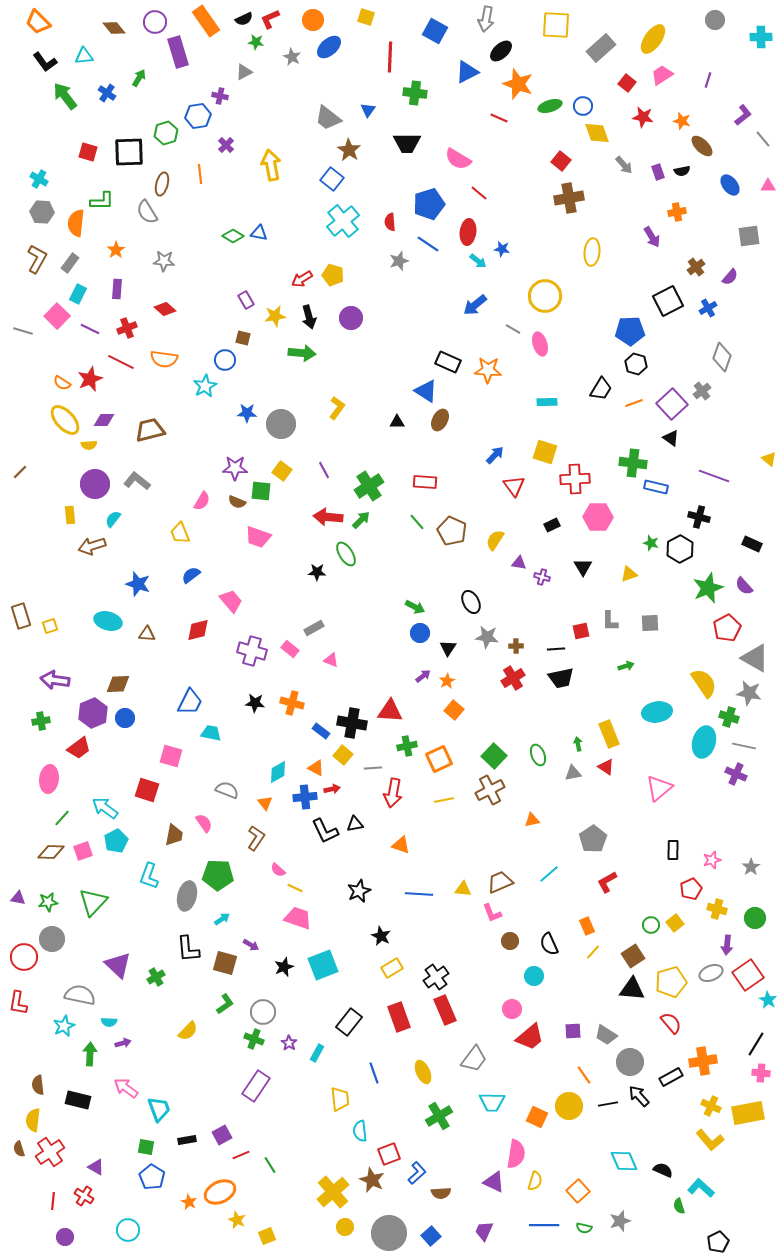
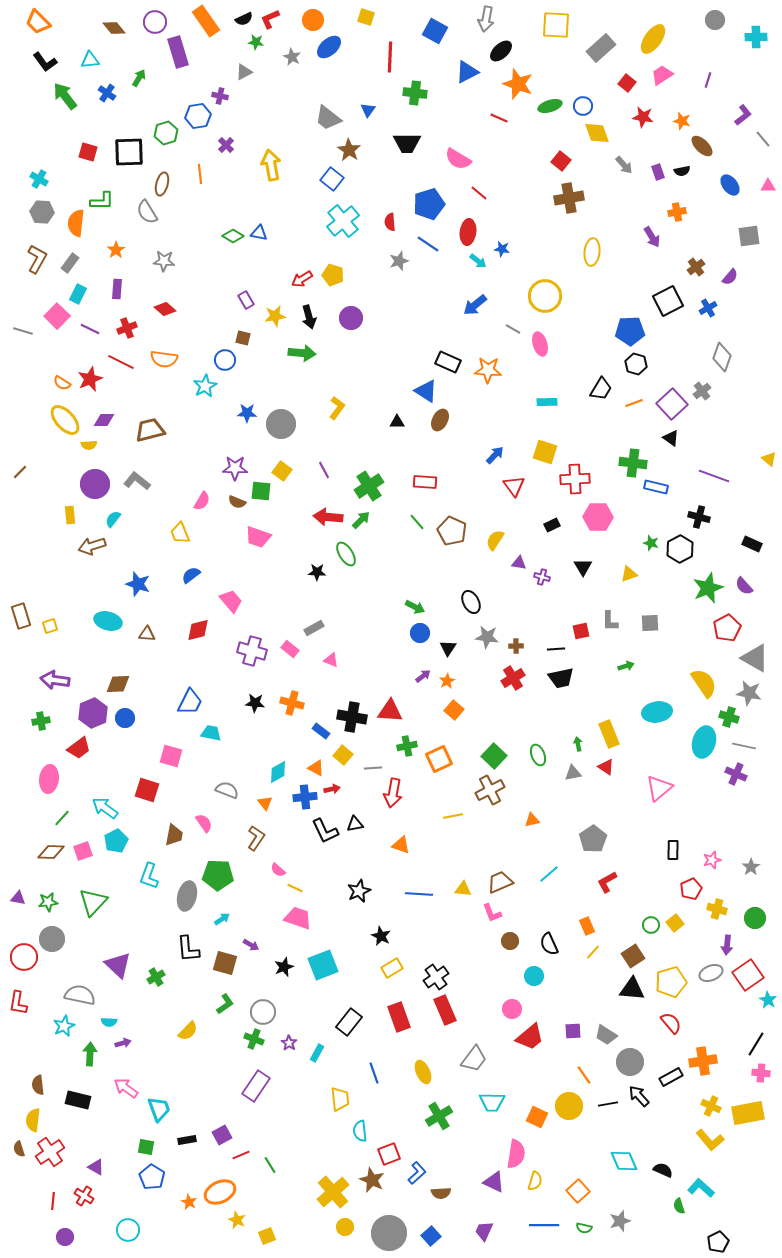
cyan cross at (761, 37): moved 5 px left
cyan triangle at (84, 56): moved 6 px right, 4 px down
black cross at (352, 723): moved 6 px up
yellow line at (444, 800): moved 9 px right, 16 px down
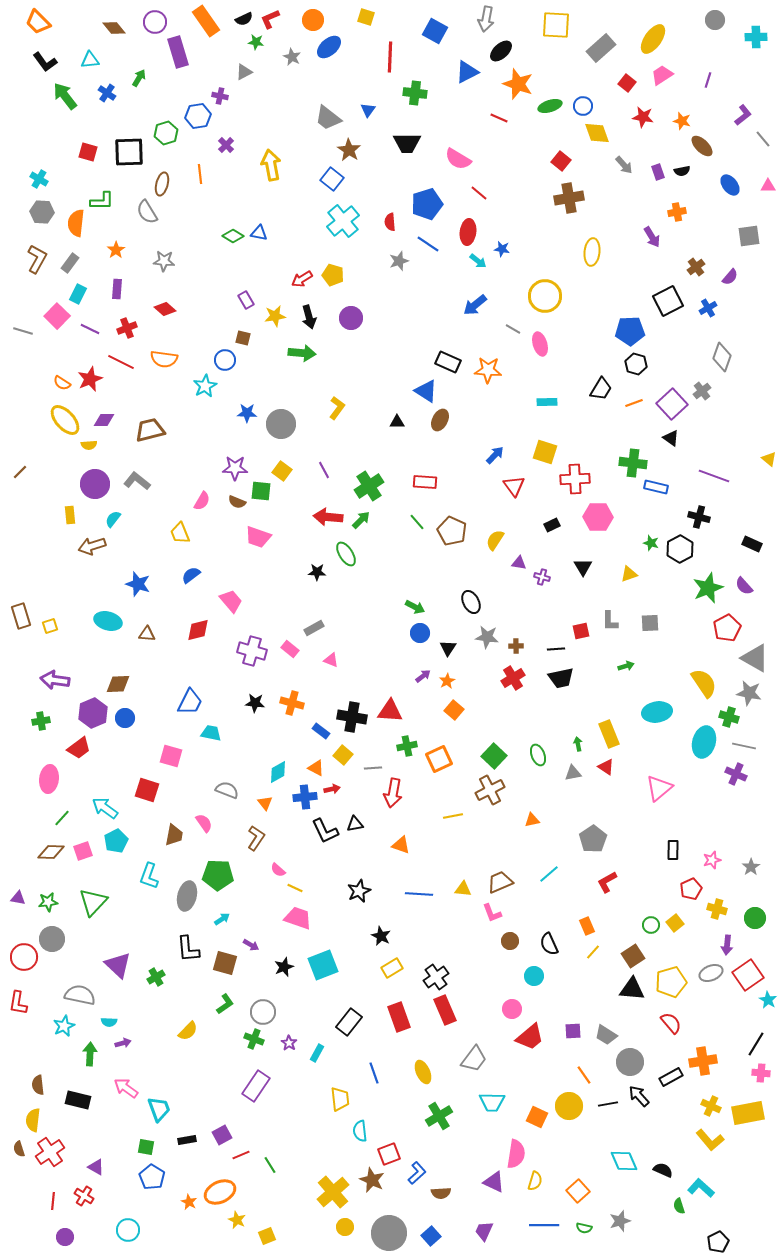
blue pentagon at (429, 204): moved 2 px left
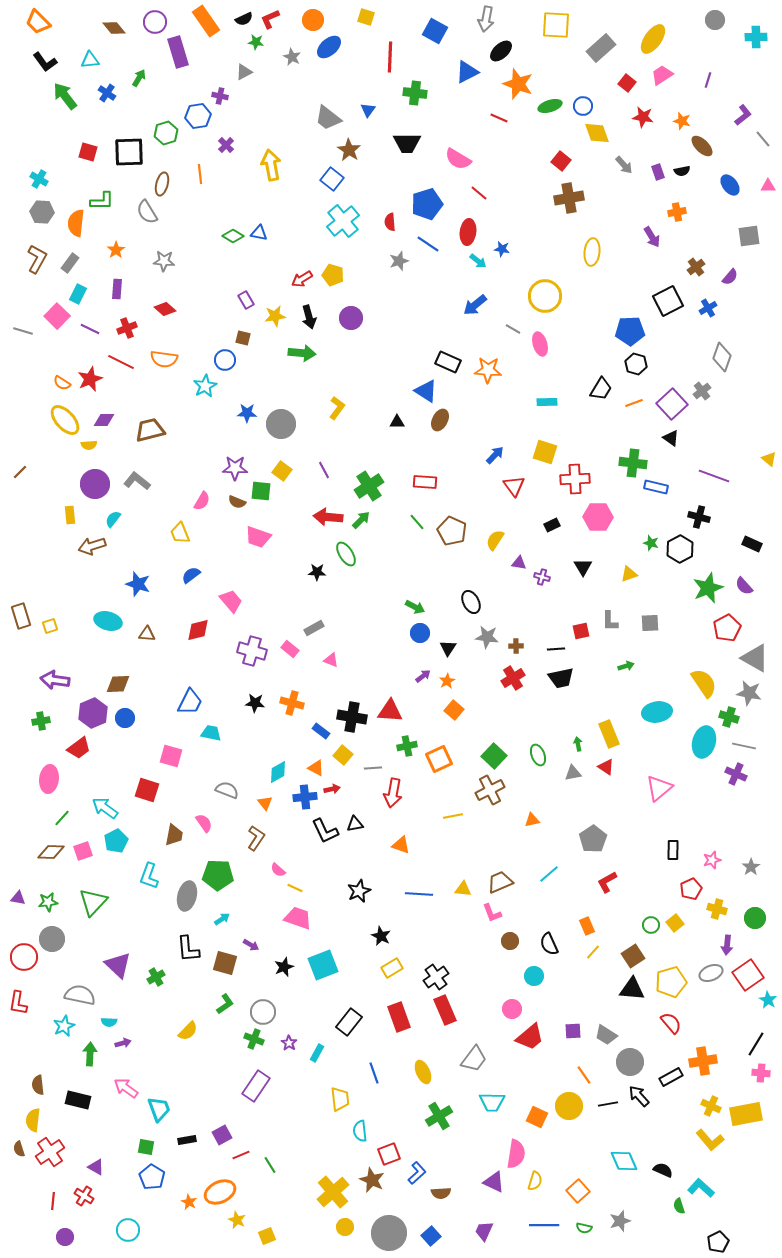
yellow rectangle at (748, 1113): moved 2 px left, 1 px down
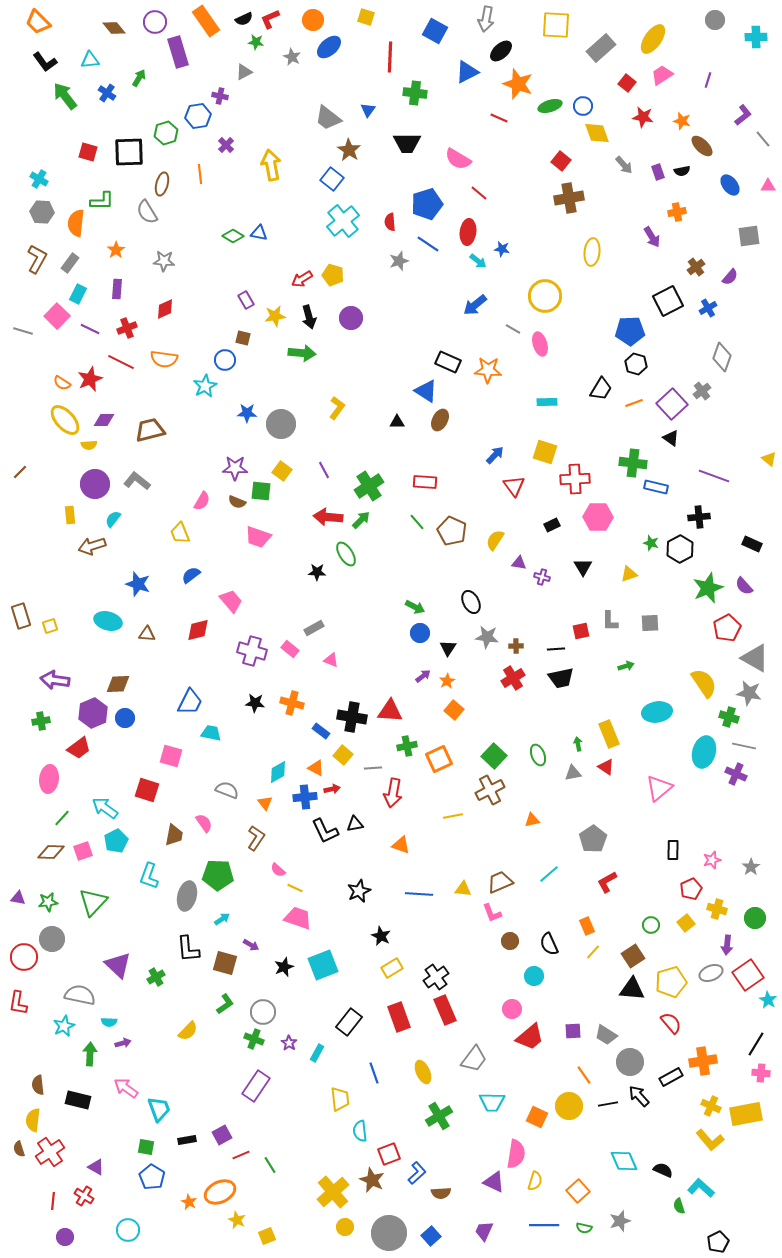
red diamond at (165, 309): rotated 65 degrees counterclockwise
black cross at (699, 517): rotated 20 degrees counterclockwise
cyan ellipse at (704, 742): moved 10 px down
yellow square at (675, 923): moved 11 px right
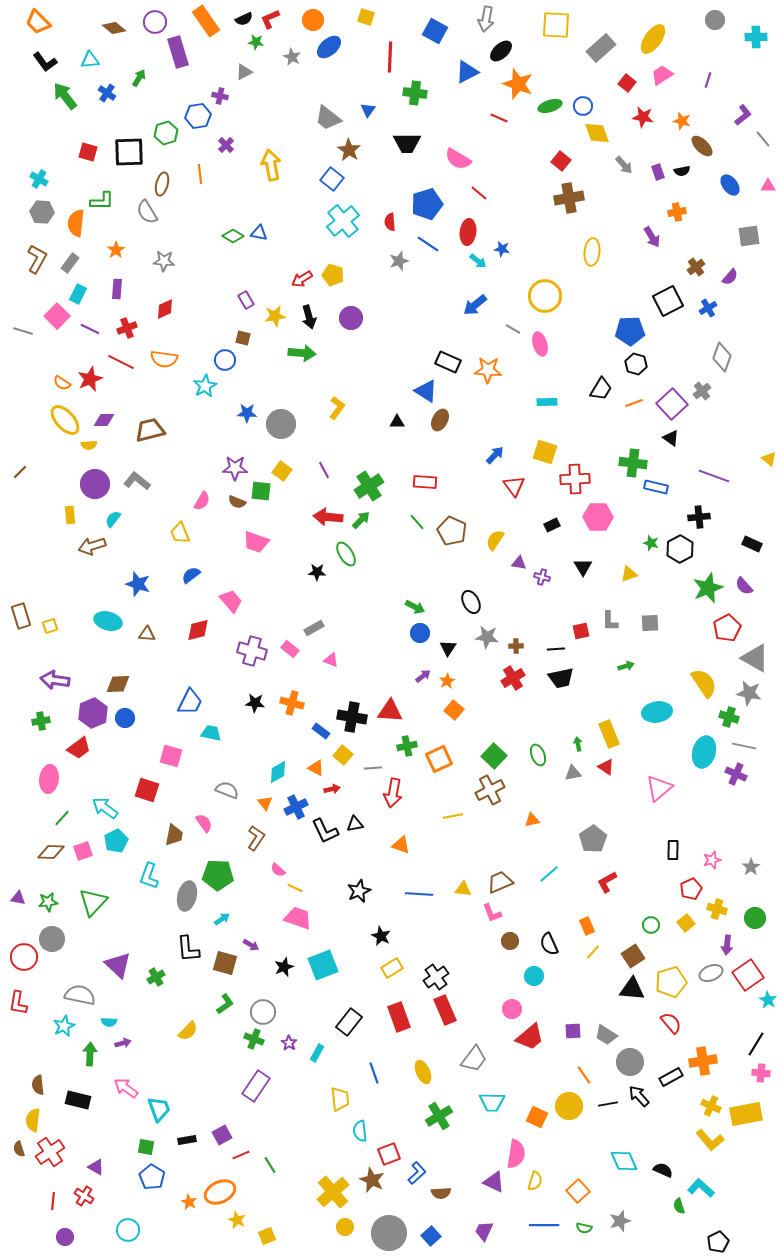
brown diamond at (114, 28): rotated 10 degrees counterclockwise
pink trapezoid at (258, 537): moved 2 px left, 5 px down
blue cross at (305, 797): moved 9 px left, 10 px down; rotated 20 degrees counterclockwise
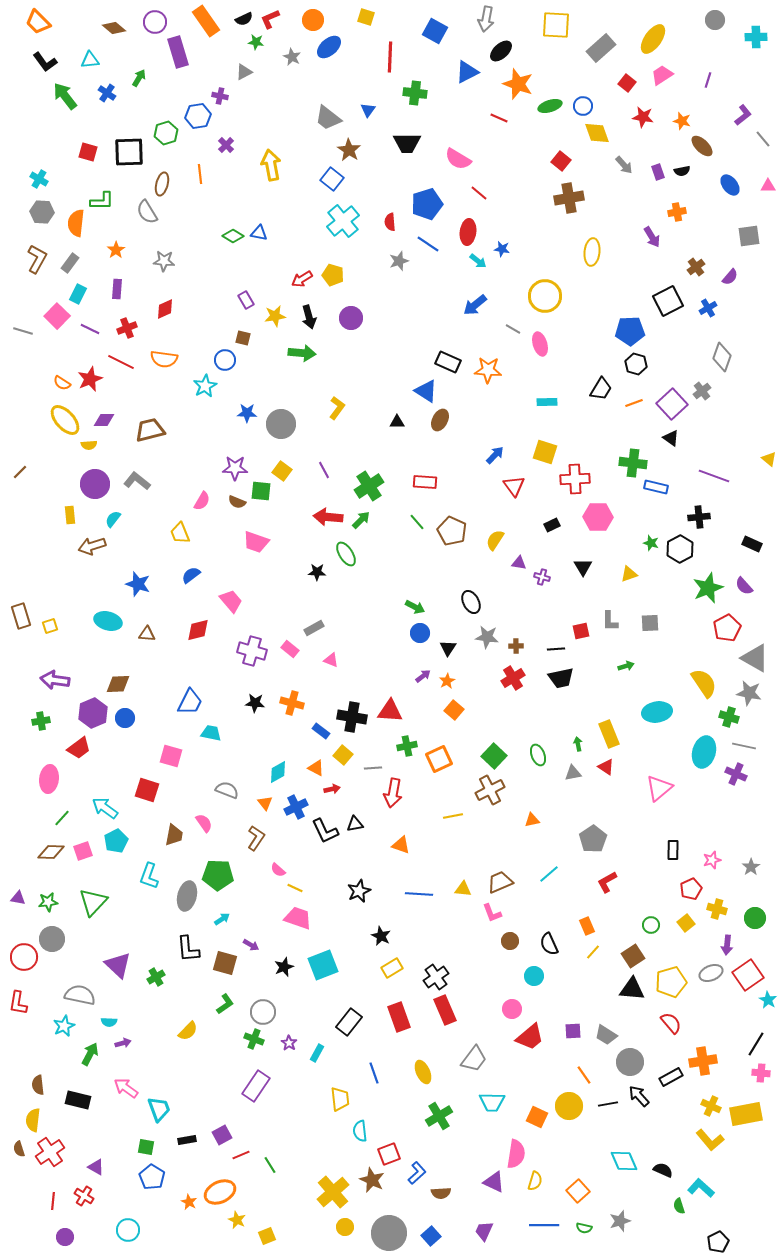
green arrow at (90, 1054): rotated 25 degrees clockwise
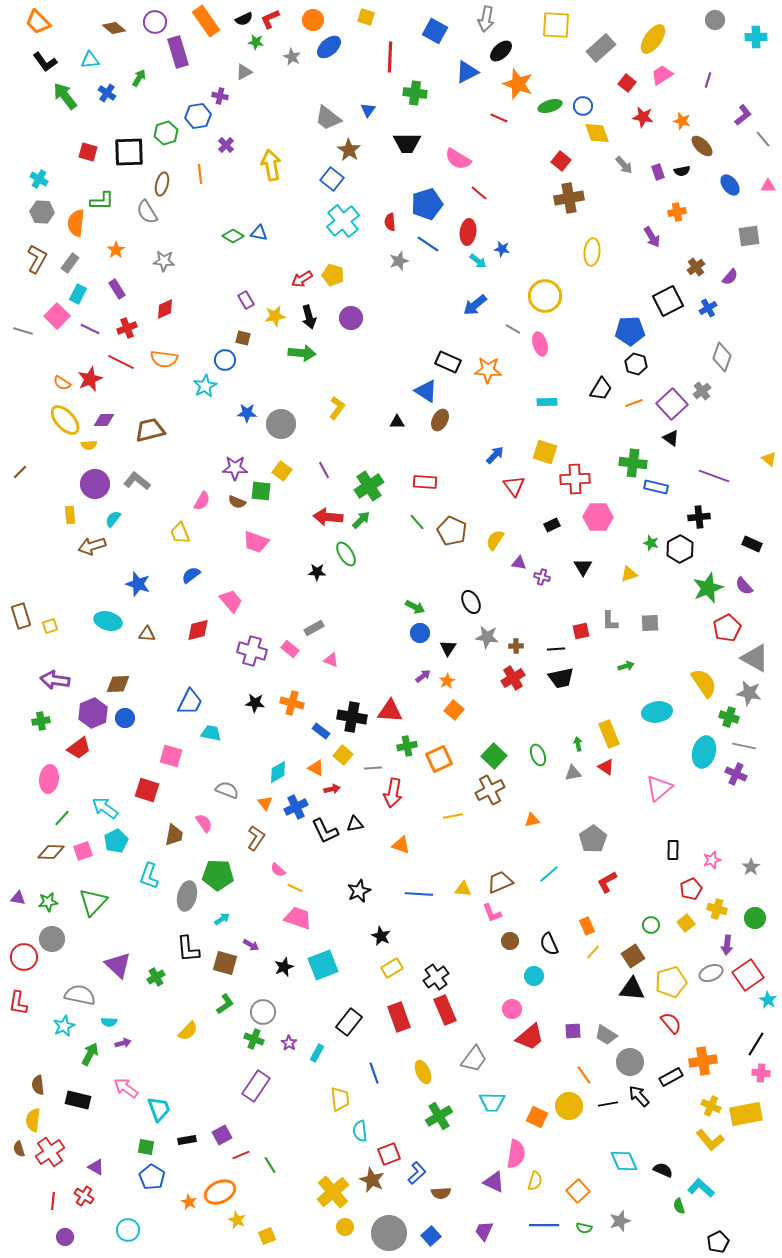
purple rectangle at (117, 289): rotated 36 degrees counterclockwise
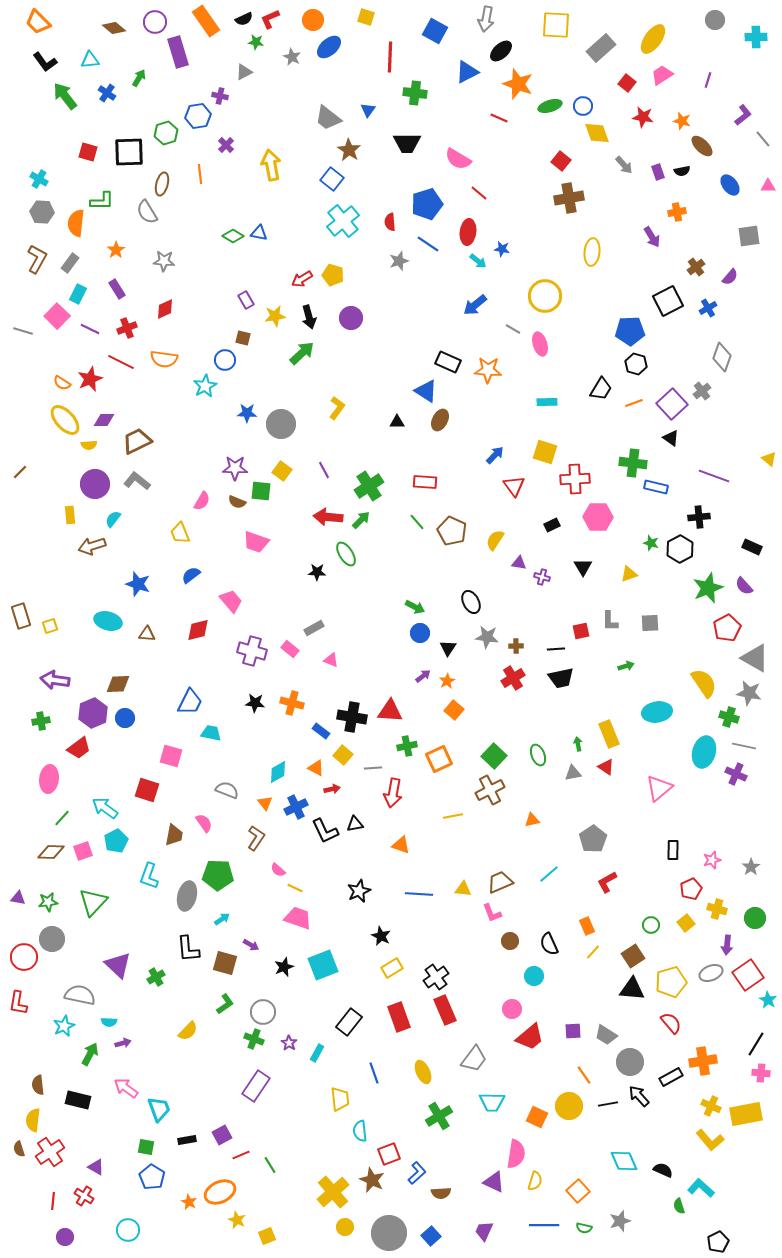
green arrow at (302, 353): rotated 48 degrees counterclockwise
brown trapezoid at (150, 430): moved 13 px left, 11 px down; rotated 12 degrees counterclockwise
black rectangle at (752, 544): moved 3 px down
